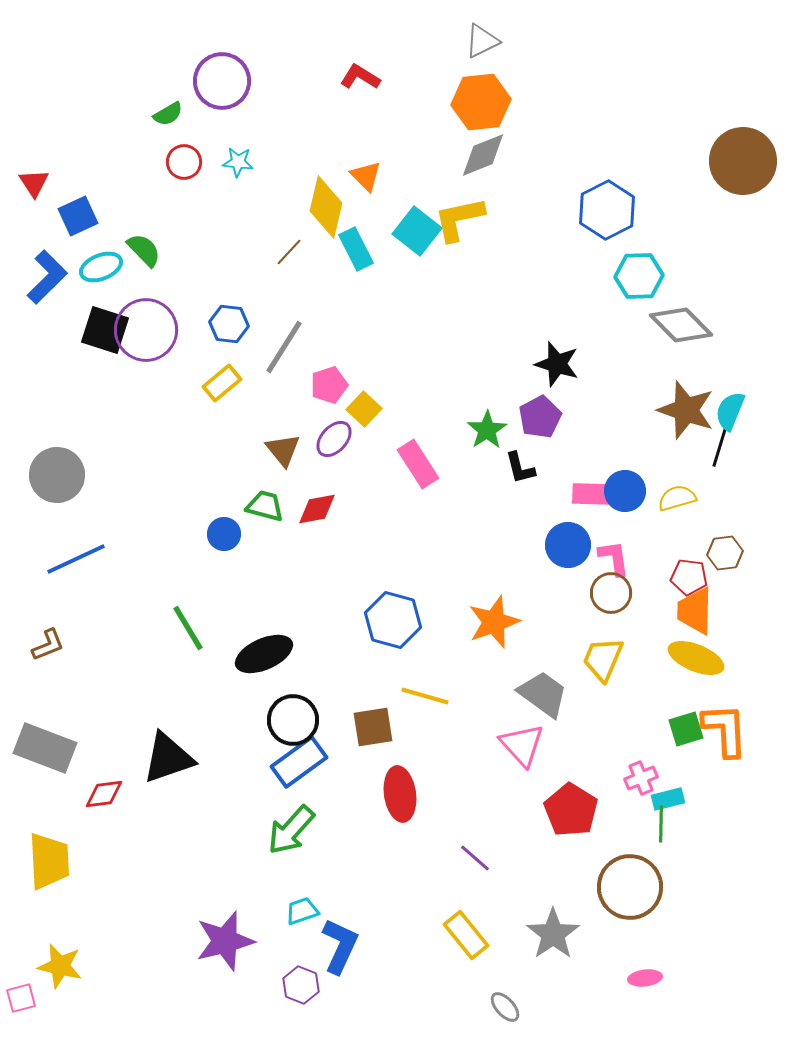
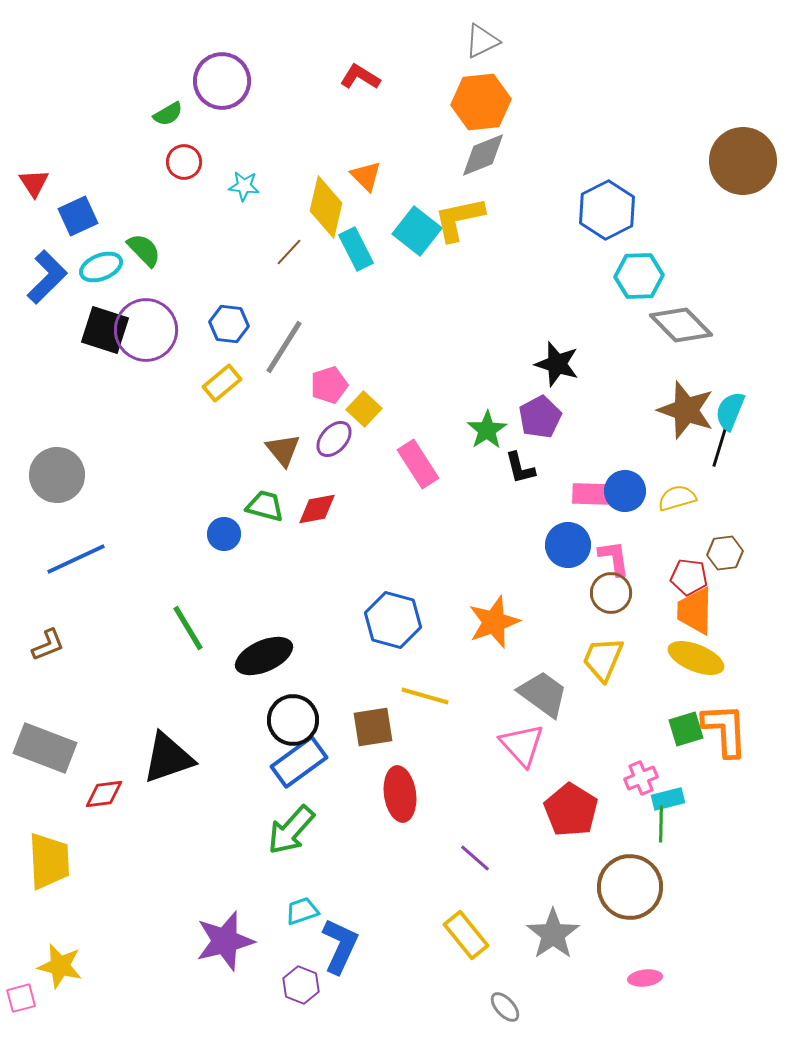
cyan star at (238, 162): moved 6 px right, 24 px down
black ellipse at (264, 654): moved 2 px down
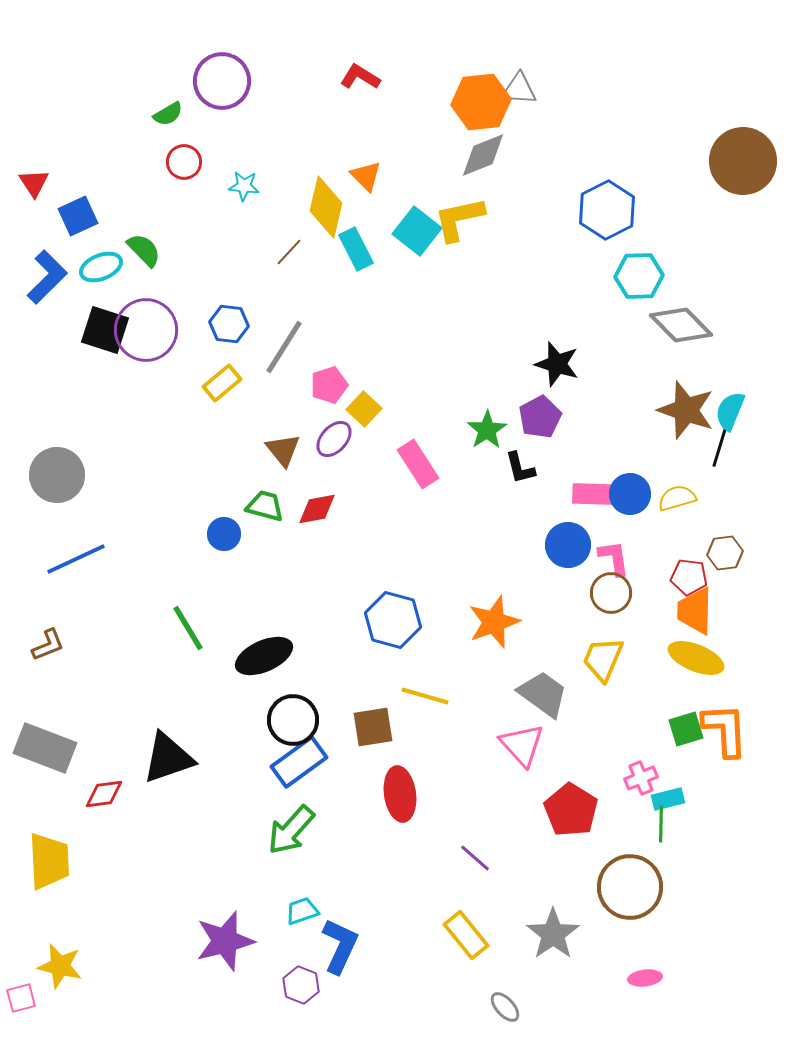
gray triangle at (482, 41): moved 37 px right, 48 px down; rotated 30 degrees clockwise
blue circle at (625, 491): moved 5 px right, 3 px down
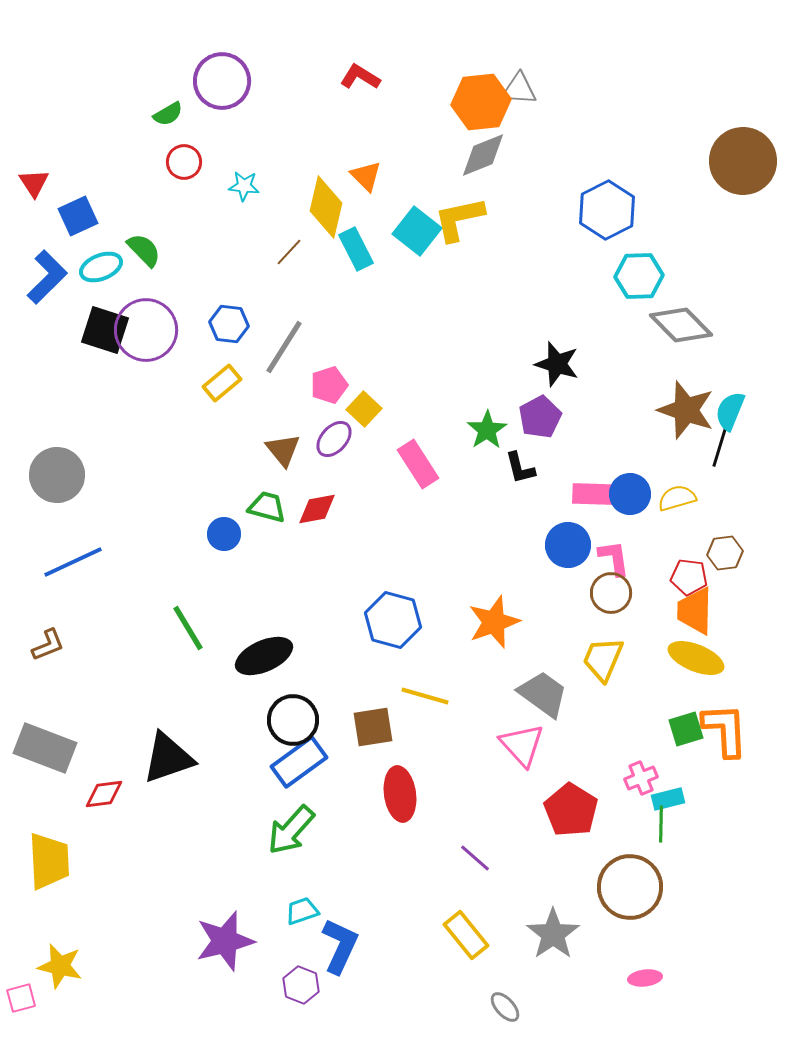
green trapezoid at (265, 506): moved 2 px right, 1 px down
blue line at (76, 559): moved 3 px left, 3 px down
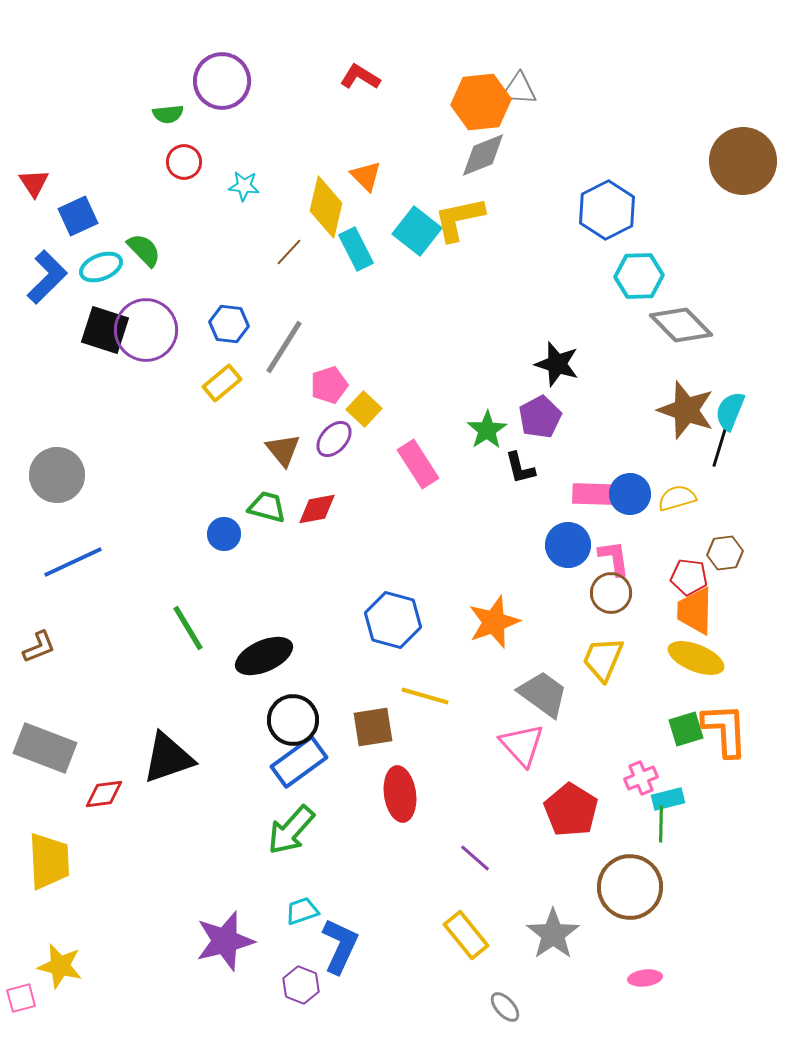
green semicircle at (168, 114): rotated 24 degrees clockwise
brown L-shape at (48, 645): moved 9 px left, 2 px down
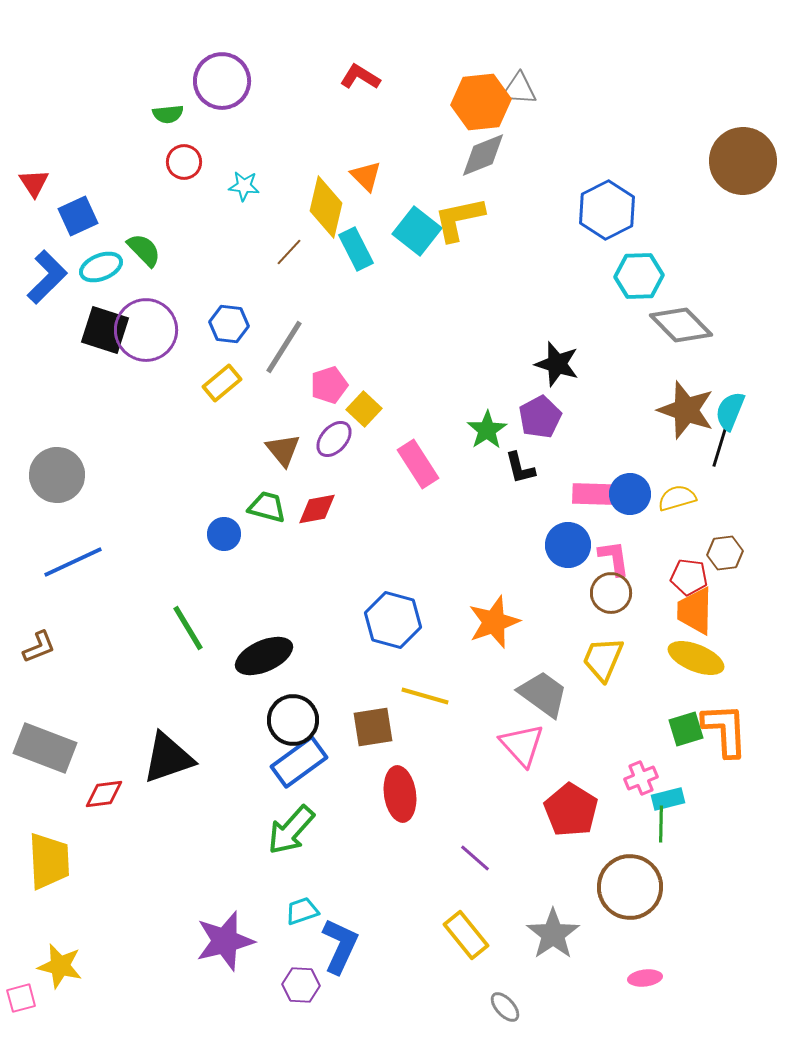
purple hexagon at (301, 985): rotated 18 degrees counterclockwise
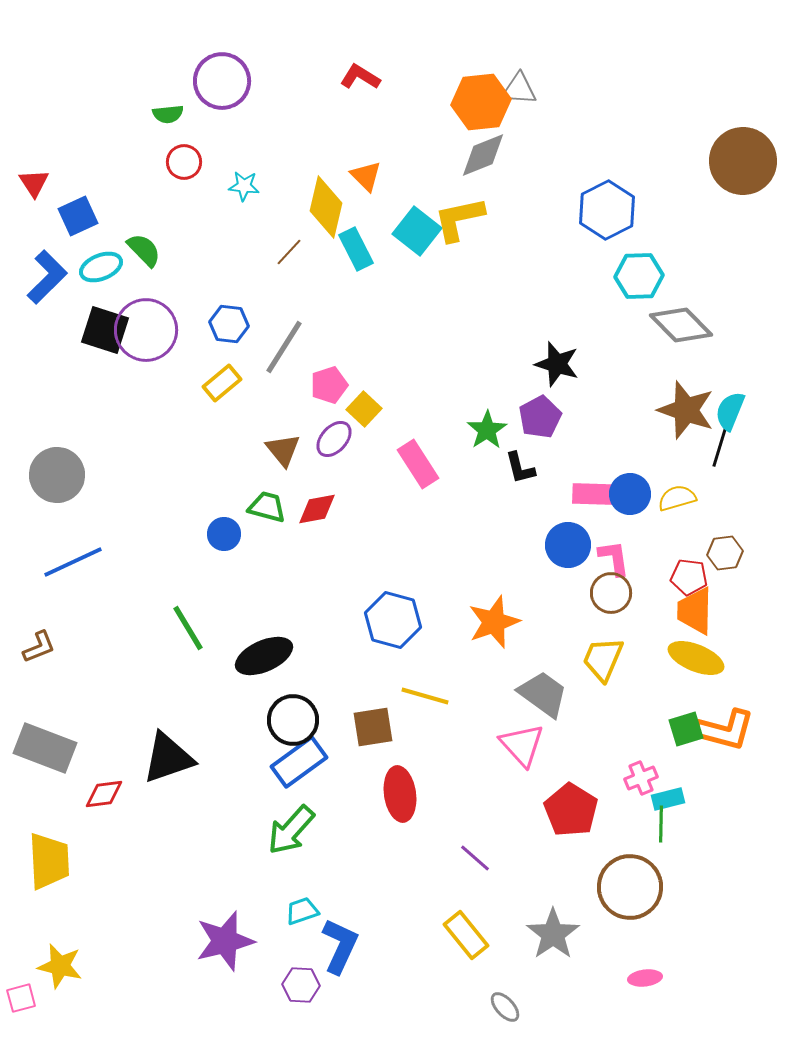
orange L-shape at (725, 730): rotated 108 degrees clockwise
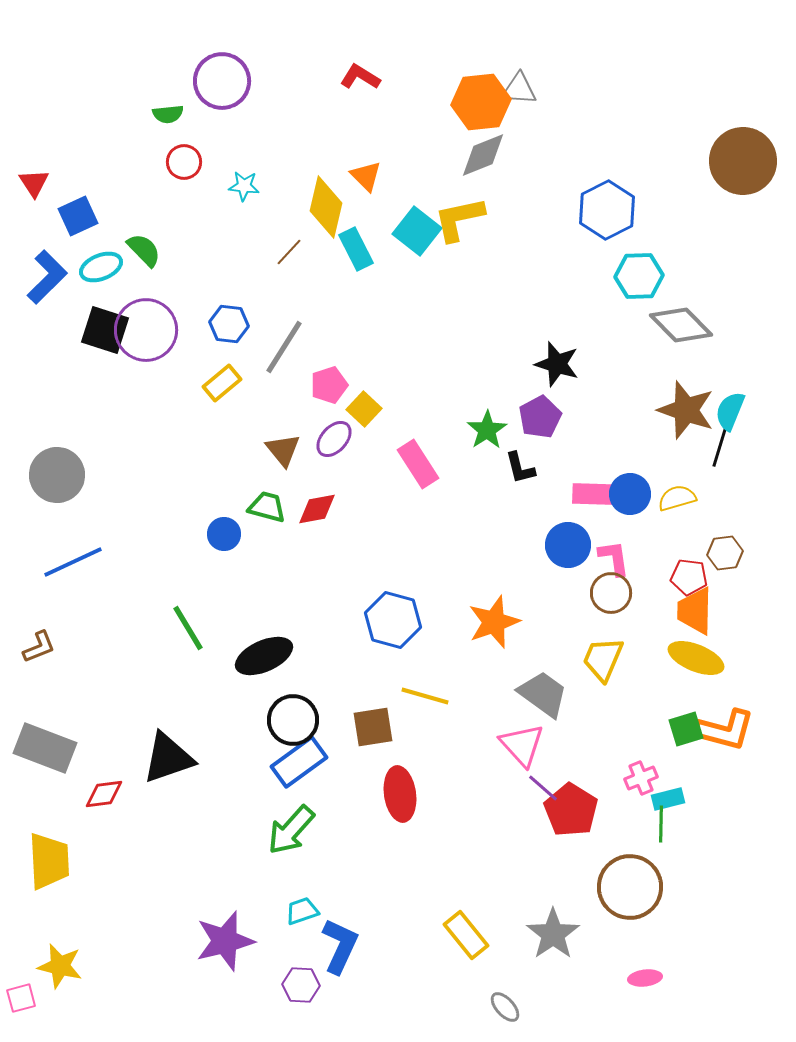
purple line at (475, 858): moved 68 px right, 70 px up
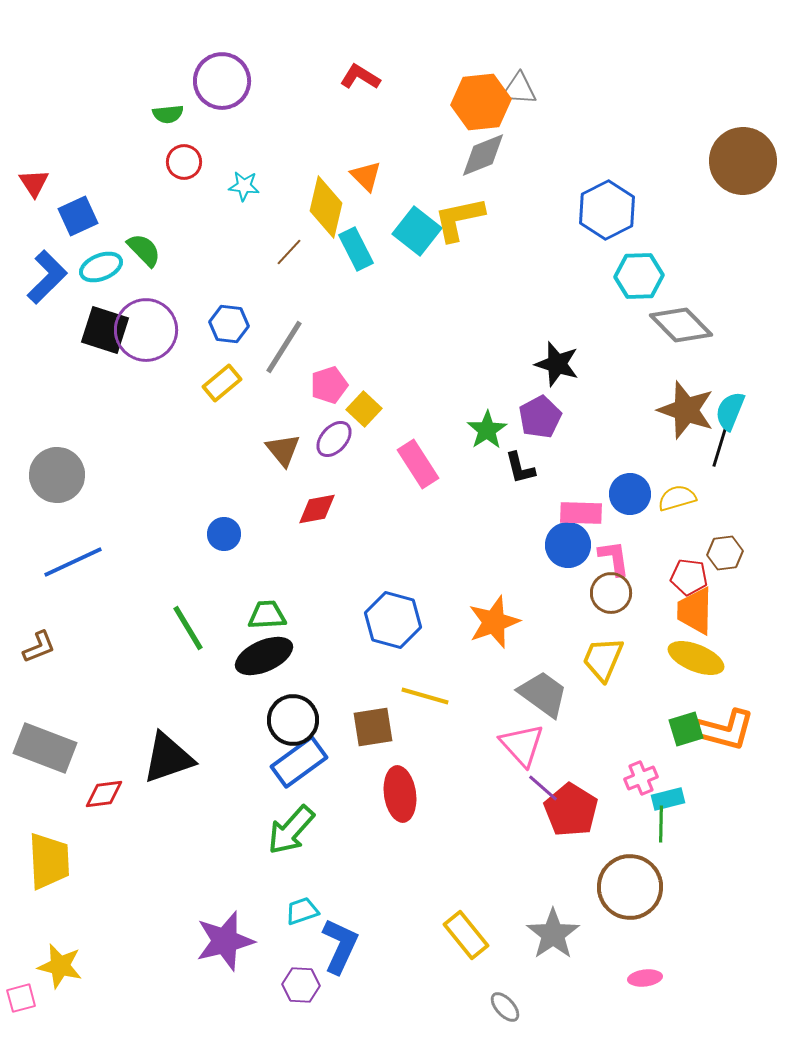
pink rectangle at (593, 494): moved 12 px left, 19 px down
green trapezoid at (267, 507): moved 108 px down; rotated 18 degrees counterclockwise
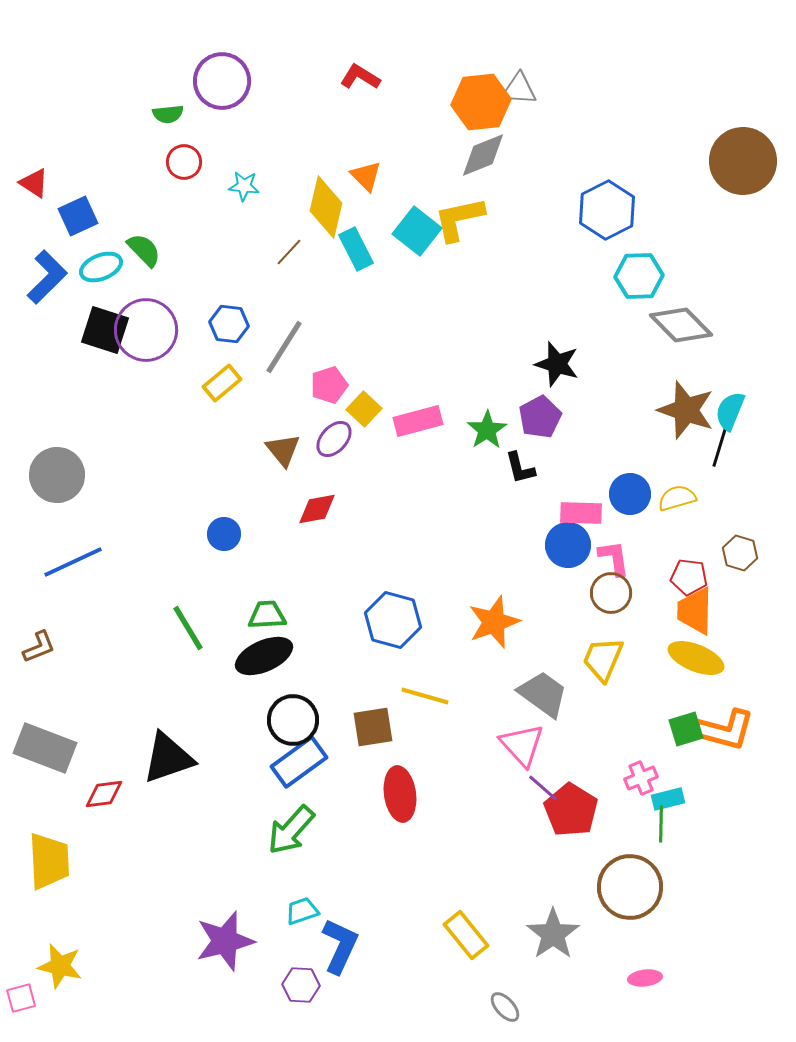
red triangle at (34, 183): rotated 24 degrees counterclockwise
pink rectangle at (418, 464): moved 43 px up; rotated 72 degrees counterclockwise
brown hexagon at (725, 553): moved 15 px right; rotated 24 degrees clockwise
